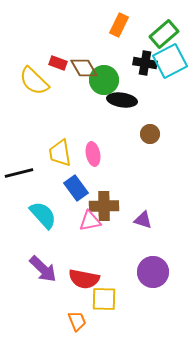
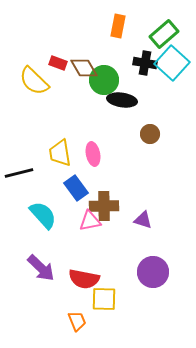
orange rectangle: moved 1 px left, 1 px down; rotated 15 degrees counterclockwise
cyan square: moved 2 px right, 2 px down; rotated 20 degrees counterclockwise
purple arrow: moved 2 px left, 1 px up
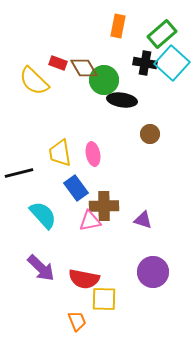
green rectangle: moved 2 px left
